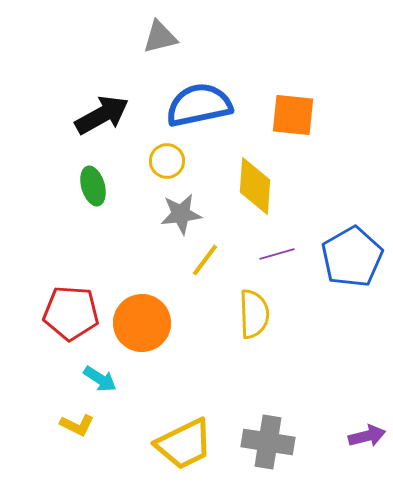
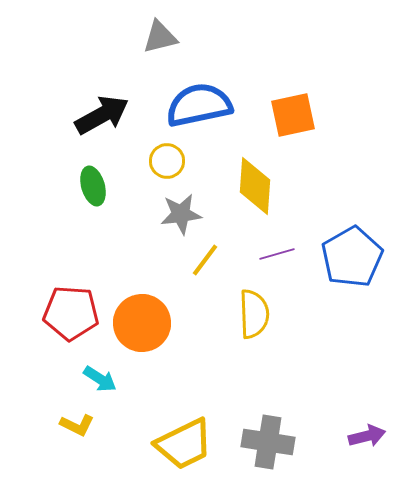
orange square: rotated 18 degrees counterclockwise
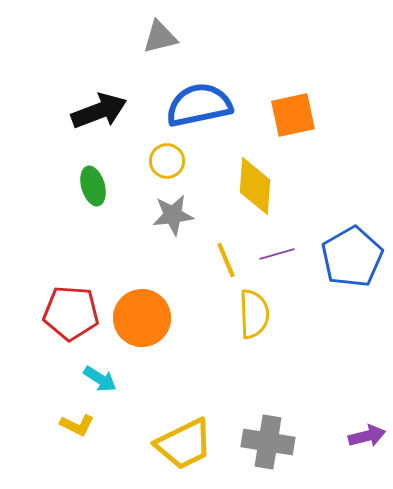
black arrow: moved 3 px left, 4 px up; rotated 8 degrees clockwise
gray star: moved 8 px left, 1 px down
yellow line: moved 21 px right; rotated 60 degrees counterclockwise
orange circle: moved 5 px up
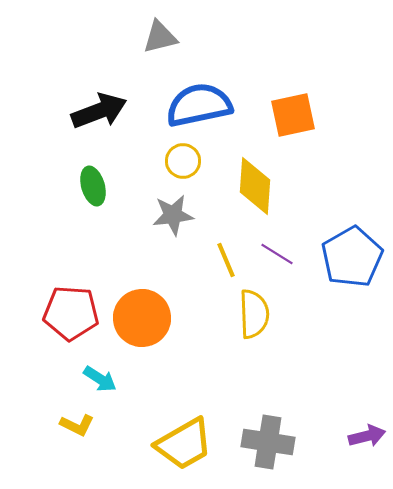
yellow circle: moved 16 px right
purple line: rotated 48 degrees clockwise
yellow trapezoid: rotated 4 degrees counterclockwise
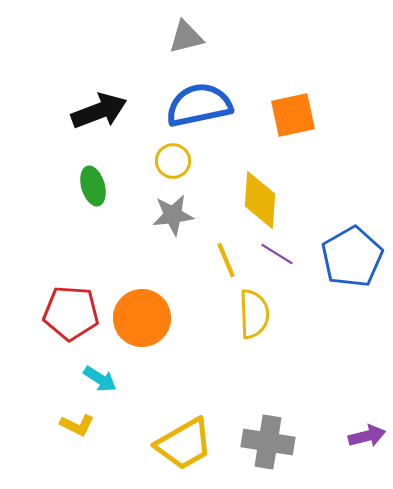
gray triangle: moved 26 px right
yellow circle: moved 10 px left
yellow diamond: moved 5 px right, 14 px down
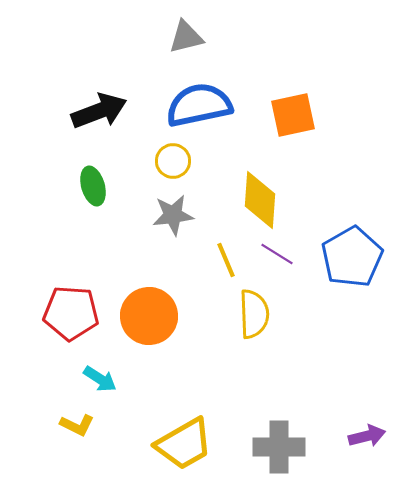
orange circle: moved 7 px right, 2 px up
gray cross: moved 11 px right, 5 px down; rotated 9 degrees counterclockwise
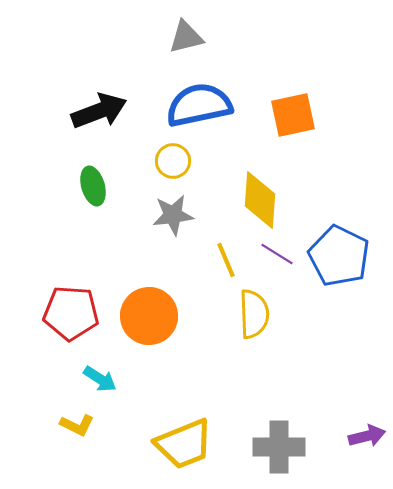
blue pentagon: moved 13 px left, 1 px up; rotated 16 degrees counterclockwise
yellow trapezoid: rotated 8 degrees clockwise
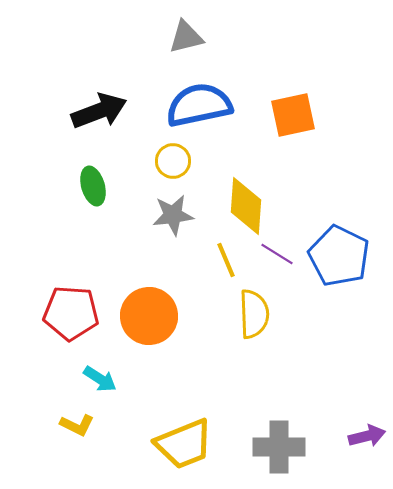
yellow diamond: moved 14 px left, 6 px down
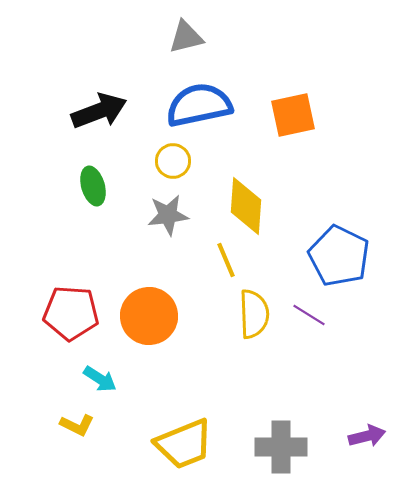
gray star: moved 5 px left
purple line: moved 32 px right, 61 px down
gray cross: moved 2 px right
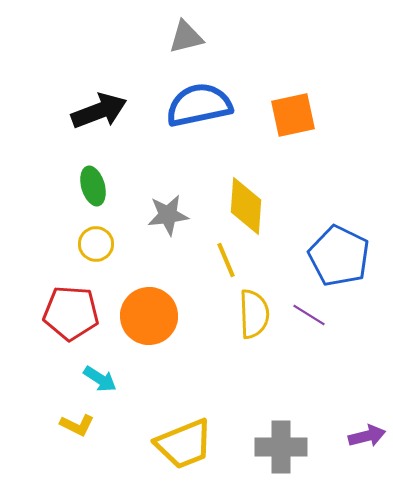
yellow circle: moved 77 px left, 83 px down
